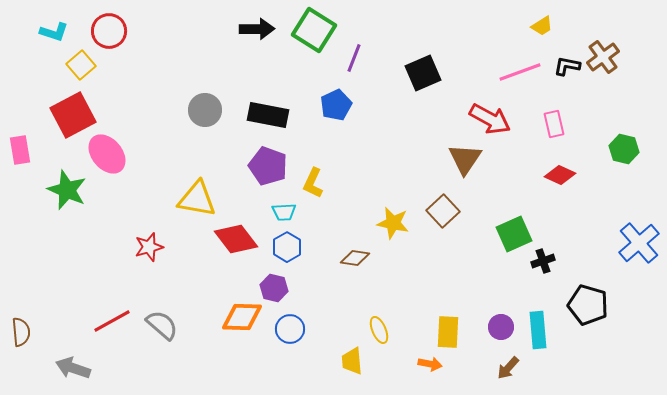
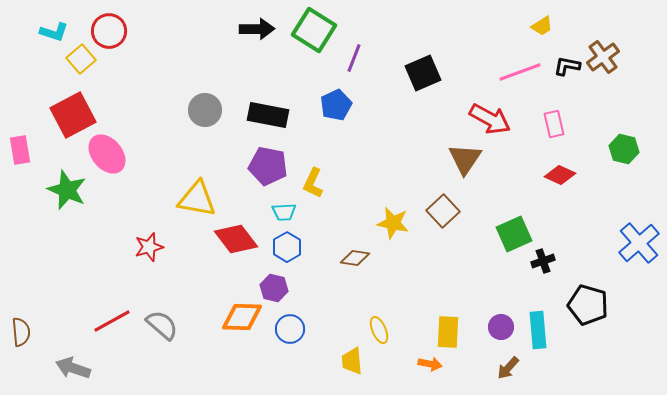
yellow square at (81, 65): moved 6 px up
purple pentagon at (268, 166): rotated 9 degrees counterclockwise
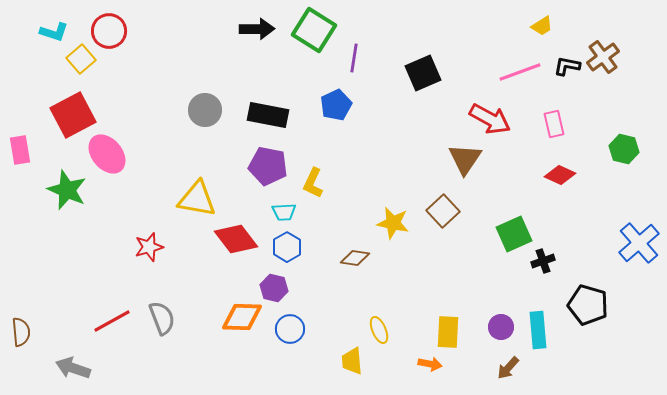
purple line at (354, 58): rotated 12 degrees counterclockwise
gray semicircle at (162, 325): moved 7 px up; rotated 28 degrees clockwise
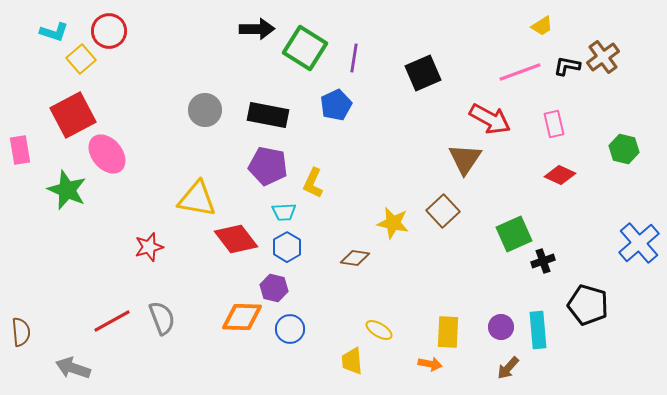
green square at (314, 30): moved 9 px left, 18 px down
yellow ellipse at (379, 330): rotated 36 degrees counterclockwise
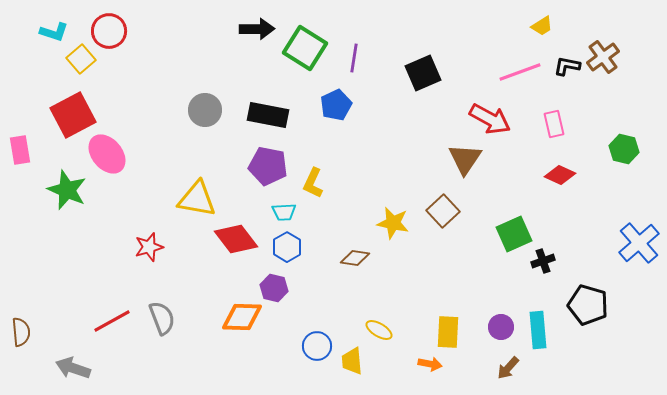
blue circle at (290, 329): moved 27 px right, 17 px down
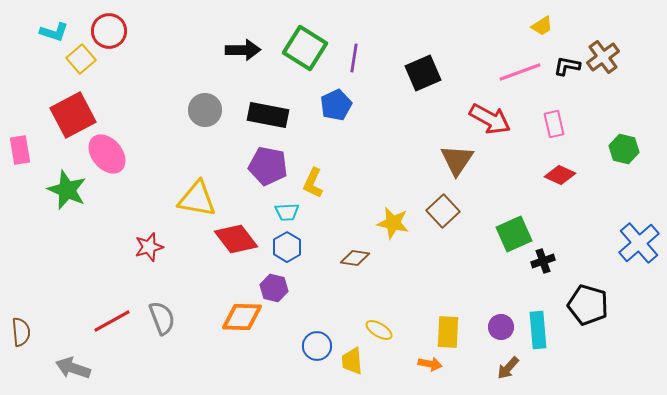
black arrow at (257, 29): moved 14 px left, 21 px down
brown triangle at (465, 159): moved 8 px left, 1 px down
cyan trapezoid at (284, 212): moved 3 px right
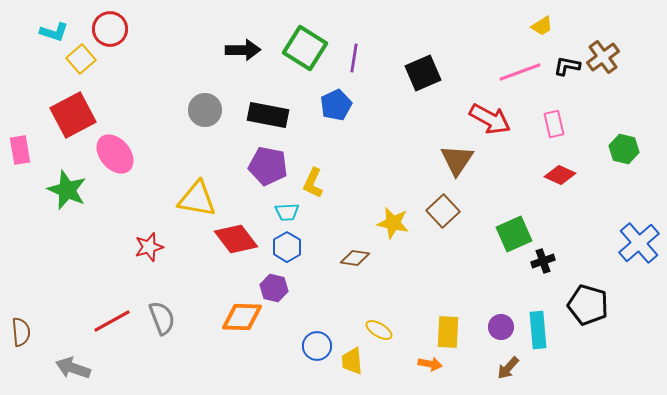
red circle at (109, 31): moved 1 px right, 2 px up
pink ellipse at (107, 154): moved 8 px right
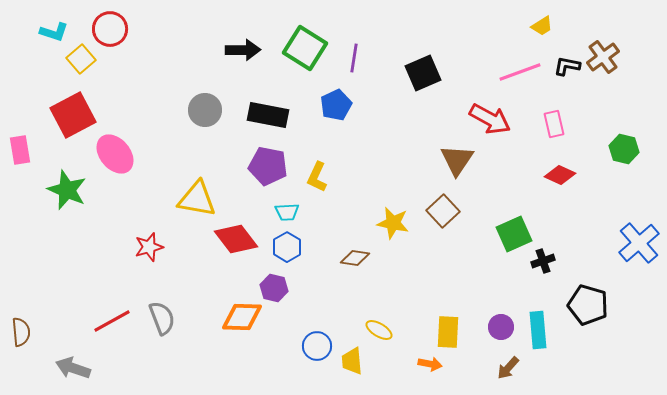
yellow L-shape at (313, 183): moved 4 px right, 6 px up
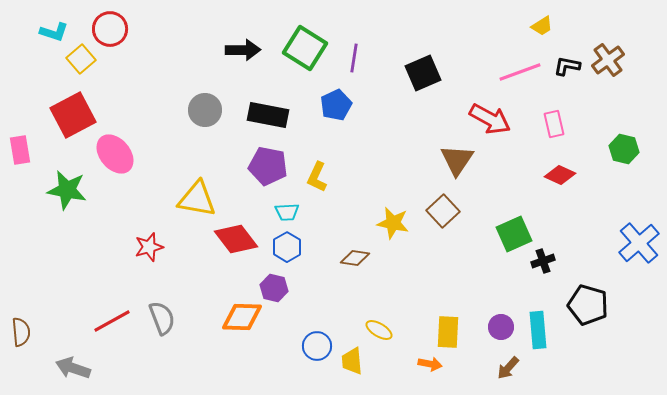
brown cross at (603, 57): moved 5 px right, 3 px down
green star at (67, 190): rotated 12 degrees counterclockwise
